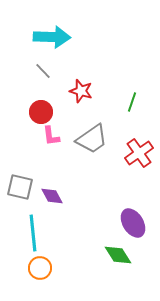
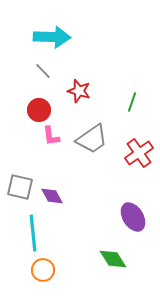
red star: moved 2 px left
red circle: moved 2 px left, 2 px up
purple ellipse: moved 6 px up
green diamond: moved 5 px left, 4 px down
orange circle: moved 3 px right, 2 px down
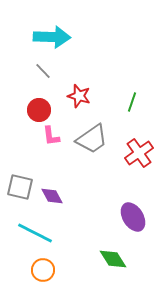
red star: moved 5 px down
cyan line: moved 2 px right; rotated 57 degrees counterclockwise
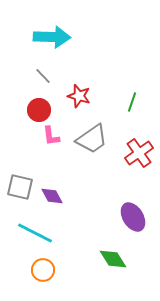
gray line: moved 5 px down
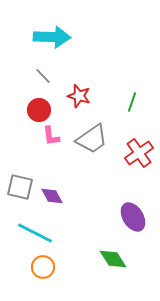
orange circle: moved 3 px up
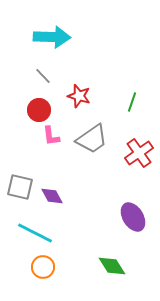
green diamond: moved 1 px left, 7 px down
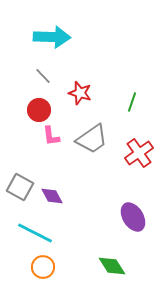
red star: moved 1 px right, 3 px up
gray square: rotated 16 degrees clockwise
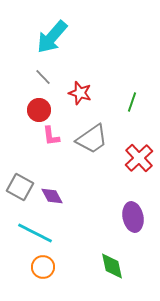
cyan arrow: rotated 129 degrees clockwise
gray line: moved 1 px down
red cross: moved 5 px down; rotated 8 degrees counterclockwise
purple ellipse: rotated 20 degrees clockwise
green diamond: rotated 20 degrees clockwise
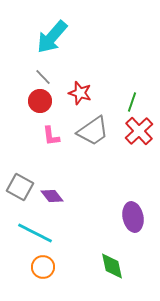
red circle: moved 1 px right, 9 px up
gray trapezoid: moved 1 px right, 8 px up
red cross: moved 27 px up
purple diamond: rotated 10 degrees counterclockwise
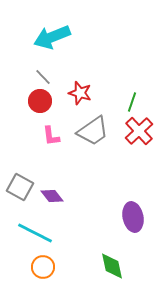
cyan arrow: rotated 27 degrees clockwise
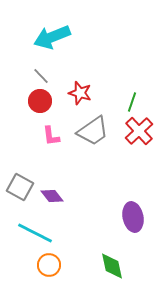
gray line: moved 2 px left, 1 px up
orange circle: moved 6 px right, 2 px up
